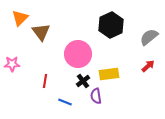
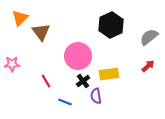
pink circle: moved 2 px down
red line: moved 1 px right; rotated 40 degrees counterclockwise
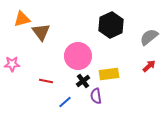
orange triangle: moved 2 px right, 1 px down; rotated 30 degrees clockwise
red arrow: moved 1 px right
red line: rotated 48 degrees counterclockwise
blue line: rotated 64 degrees counterclockwise
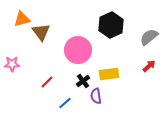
pink circle: moved 6 px up
red line: moved 1 px right, 1 px down; rotated 56 degrees counterclockwise
blue line: moved 1 px down
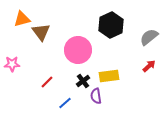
yellow rectangle: moved 2 px down
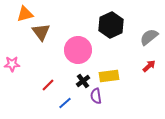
orange triangle: moved 3 px right, 5 px up
red line: moved 1 px right, 3 px down
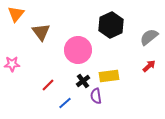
orange triangle: moved 9 px left; rotated 36 degrees counterclockwise
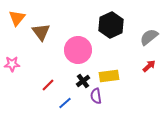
orange triangle: moved 1 px right, 4 px down
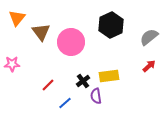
pink circle: moved 7 px left, 8 px up
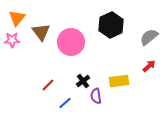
pink star: moved 24 px up
yellow rectangle: moved 10 px right, 5 px down
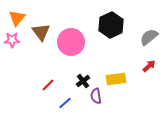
yellow rectangle: moved 3 px left, 2 px up
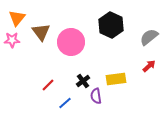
black hexagon: rotated 10 degrees counterclockwise
